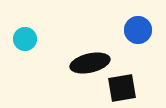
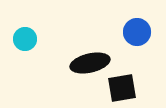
blue circle: moved 1 px left, 2 px down
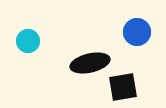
cyan circle: moved 3 px right, 2 px down
black square: moved 1 px right, 1 px up
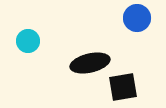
blue circle: moved 14 px up
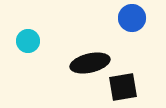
blue circle: moved 5 px left
